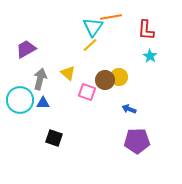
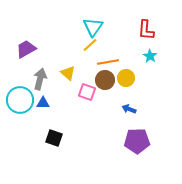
orange line: moved 3 px left, 45 px down
yellow circle: moved 7 px right, 1 px down
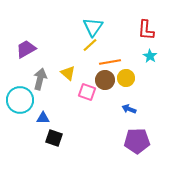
orange line: moved 2 px right
blue triangle: moved 15 px down
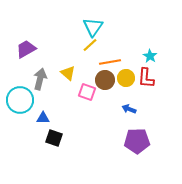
red L-shape: moved 48 px down
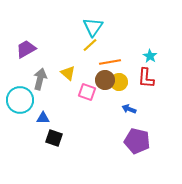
yellow circle: moved 7 px left, 4 px down
purple pentagon: rotated 15 degrees clockwise
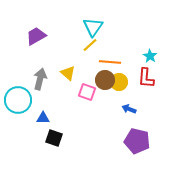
purple trapezoid: moved 10 px right, 13 px up
orange line: rotated 15 degrees clockwise
cyan circle: moved 2 px left
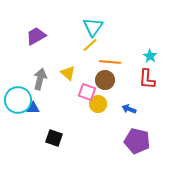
red L-shape: moved 1 px right, 1 px down
yellow circle: moved 21 px left, 22 px down
blue triangle: moved 10 px left, 10 px up
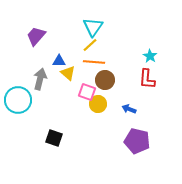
purple trapezoid: rotated 20 degrees counterclockwise
orange line: moved 16 px left
blue triangle: moved 26 px right, 47 px up
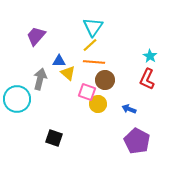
red L-shape: rotated 20 degrees clockwise
cyan circle: moved 1 px left, 1 px up
purple pentagon: rotated 15 degrees clockwise
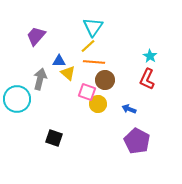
yellow line: moved 2 px left, 1 px down
